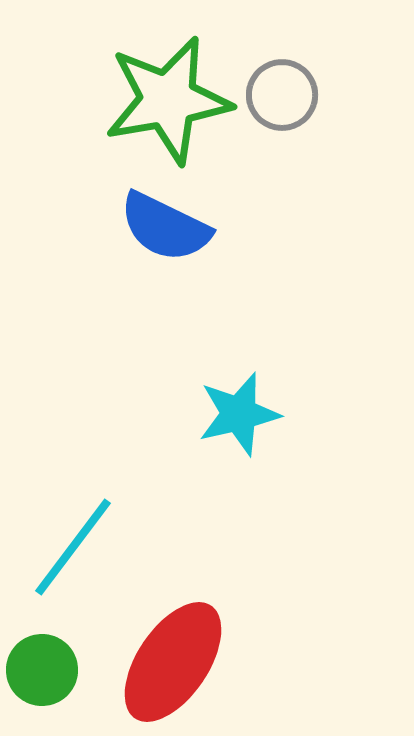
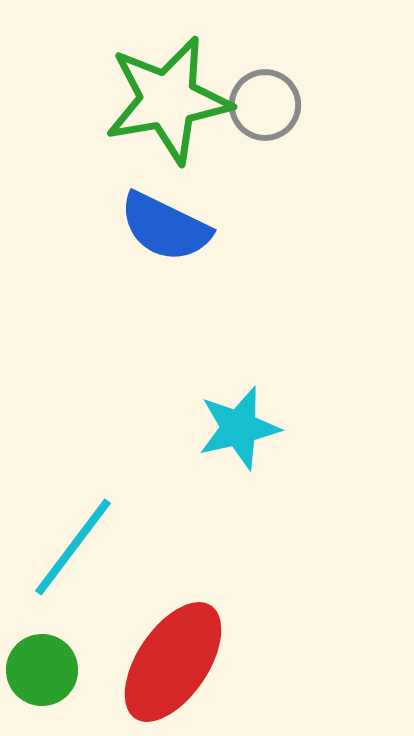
gray circle: moved 17 px left, 10 px down
cyan star: moved 14 px down
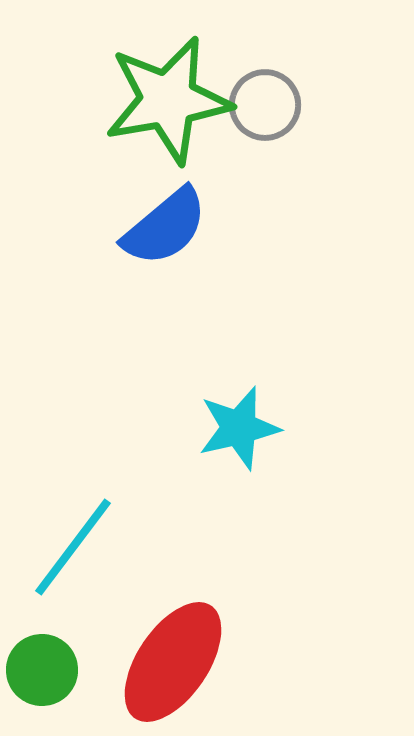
blue semicircle: rotated 66 degrees counterclockwise
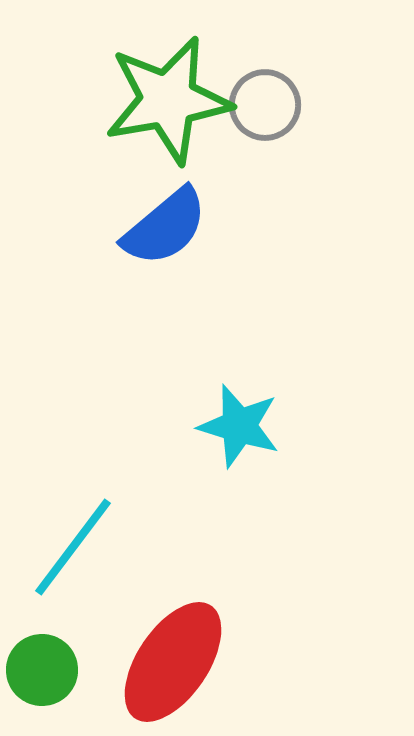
cyan star: moved 2 px up; rotated 30 degrees clockwise
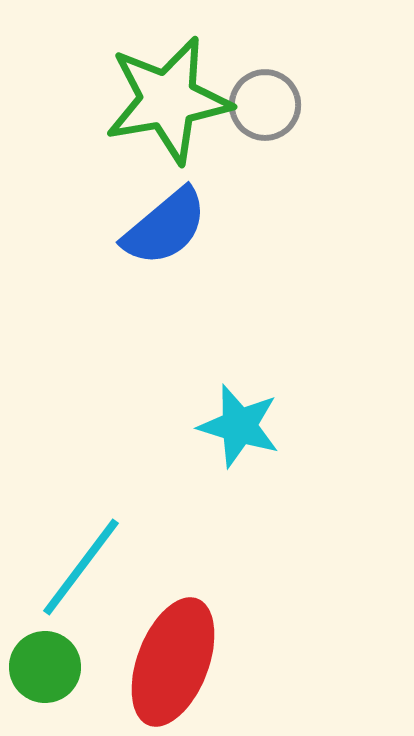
cyan line: moved 8 px right, 20 px down
red ellipse: rotated 13 degrees counterclockwise
green circle: moved 3 px right, 3 px up
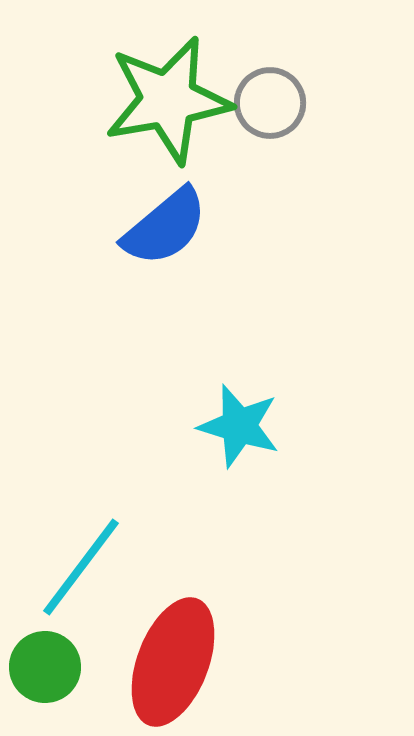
gray circle: moved 5 px right, 2 px up
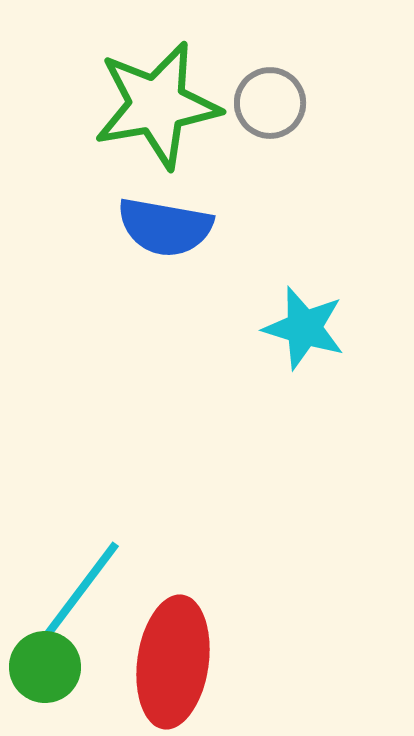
green star: moved 11 px left, 5 px down
blue semicircle: rotated 50 degrees clockwise
cyan star: moved 65 px right, 98 px up
cyan line: moved 23 px down
red ellipse: rotated 13 degrees counterclockwise
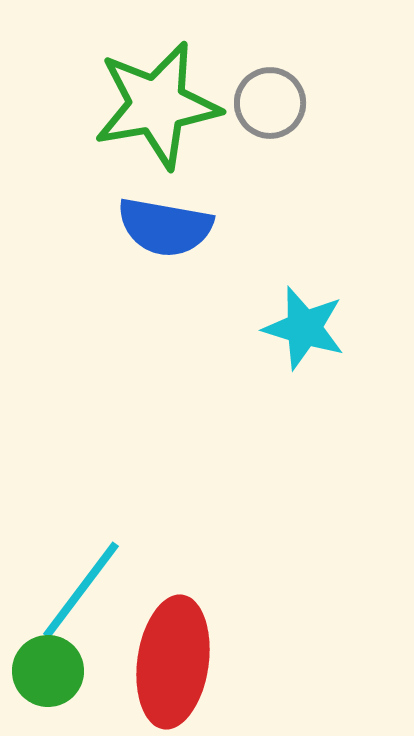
green circle: moved 3 px right, 4 px down
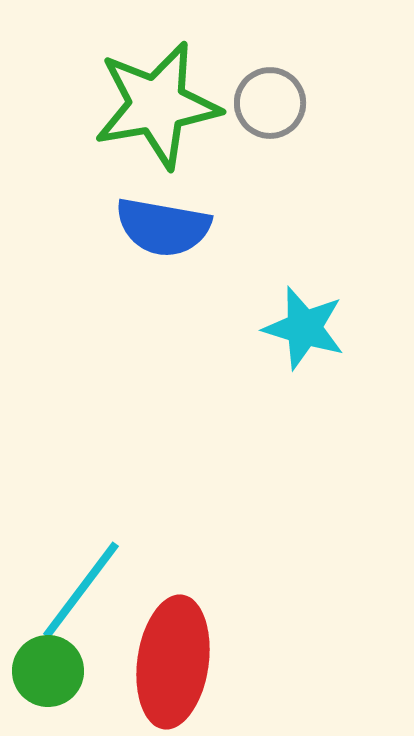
blue semicircle: moved 2 px left
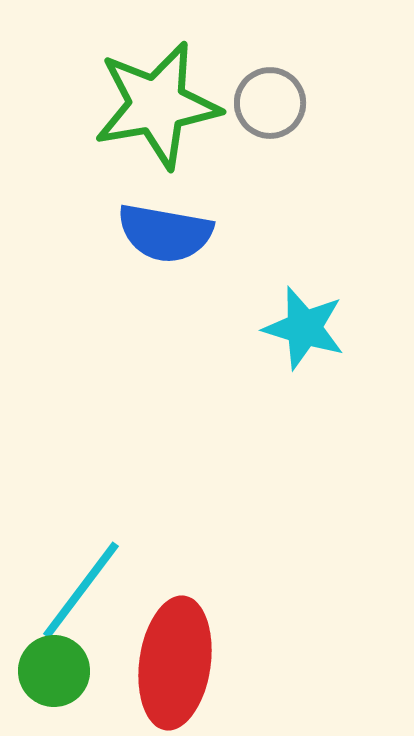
blue semicircle: moved 2 px right, 6 px down
red ellipse: moved 2 px right, 1 px down
green circle: moved 6 px right
